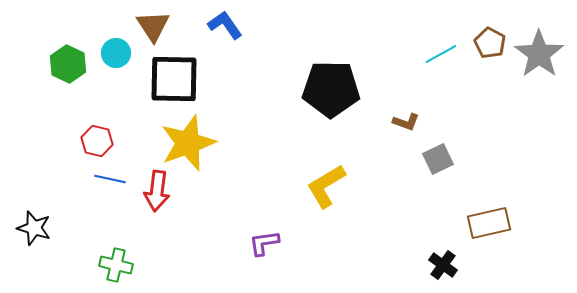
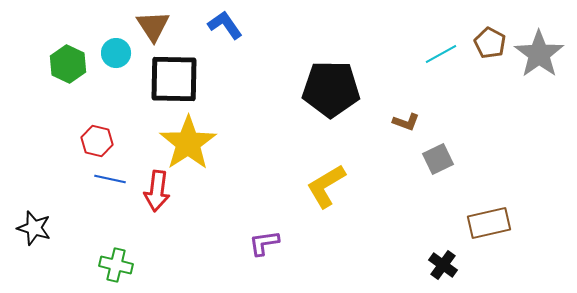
yellow star: rotated 14 degrees counterclockwise
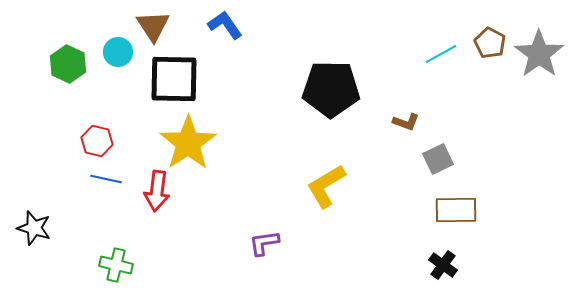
cyan circle: moved 2 px right, 1 px up
blue line: moved 4 px left
brown rectangle: moved 33 px left, 13 px up; rotated 12 degrees clockwise
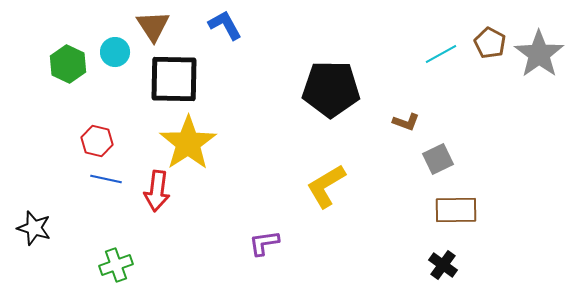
blue L-shape: rotated 6 degrees clockwise
cyan circle: moved 3 px left
green cross: rotated 32 degrees counterclockwise
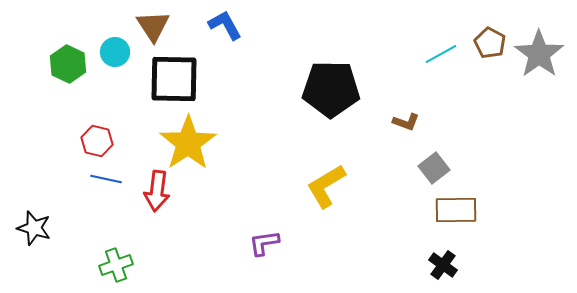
gray square: moved 4 px left, 9 px down; rotated 12 degrees counterclockwise
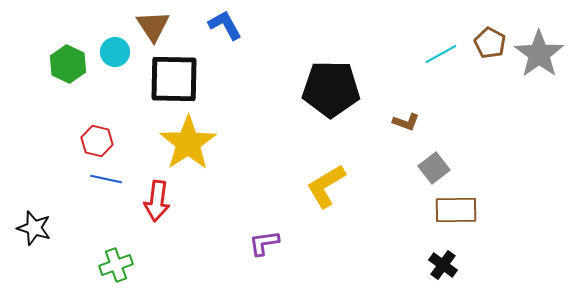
red arrow: moved 10 px down
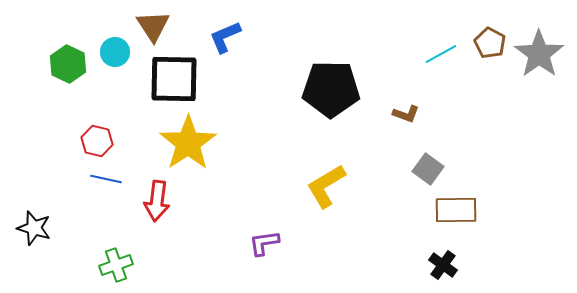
blue L-shape: moved 12 px down; rotated 84 degrees counterclockwise
brown L-shape: moved 8 px up
gray square: moved 6 px left, 1 px down; rotated 16 degrees counterclockwise
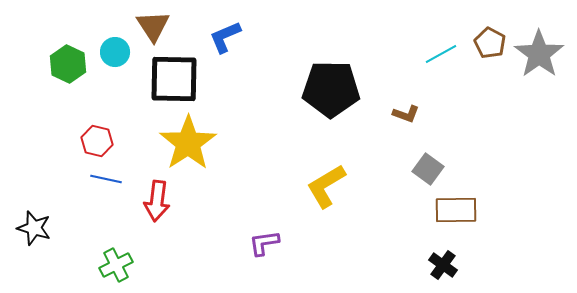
green cross: rotated 8 degrees counterclockwise
